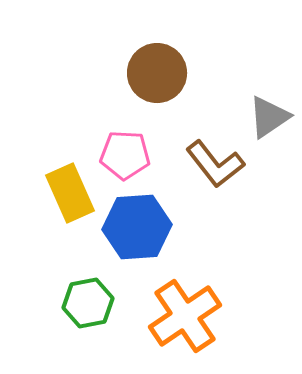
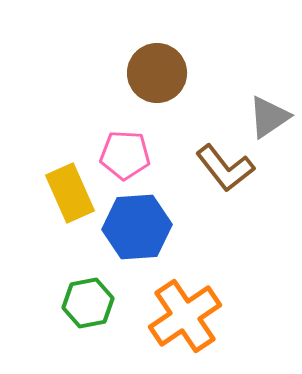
brown L-shape: moved 10 px right, 4 px down
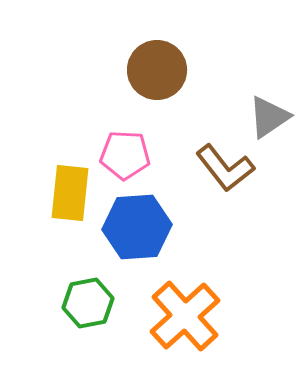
brown circle: moved 3 px up
yellow rectangle: rotated 30 degrees clockwise
orange cross: rotated 8 degrees counterclockwise
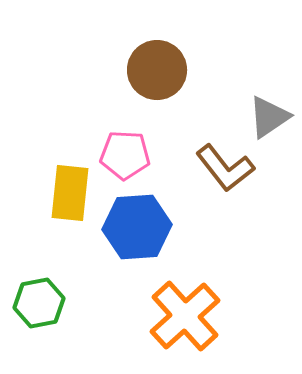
green hexagon: moved 49 px left
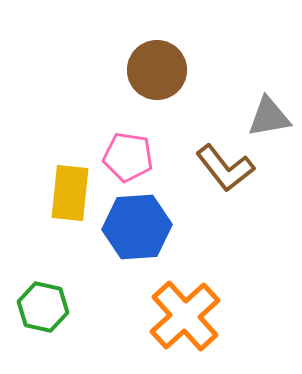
gray triangle: rotated 24 degrees clockwise
pink pentagon: moved 3 px right, 2 px down; rotated 6 degrees clockwise
green hexagon: moved 4 px right, 4 px down; rotated 24 degrees clockwise
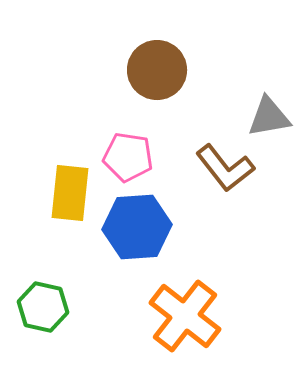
orange cross: rotated 10 degrees counterclockwise
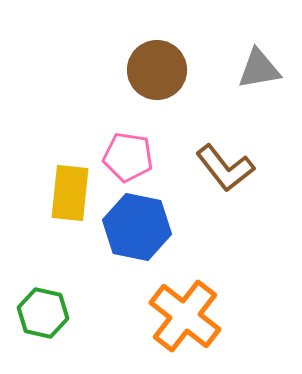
gray triangle: moved 10 px left, 48 px up
blue hexagon: rotated 16 degrees clockwise
green hexagon: moved 6 px down
